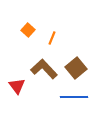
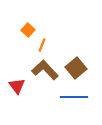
orange line: moved 10 px left, 7 px down
brown L-shape: moved 1 px right, 1 px down
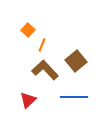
brown square: moved 7 px up
red triangle: moved 11 px right, 14 px down; rotated 24 degrees clockwise
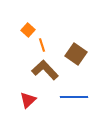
orange line: rotated 40 degrees counterclockwise
brown square: moved 7 px up; rotated 15 degrees counterclockwise
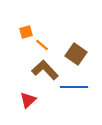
orange square: moved 2 px left, 2 px down; rotated 32 degrees clockwise
orange line: rotated 32 degrees counterclockwise
blue line: moved 10 px up
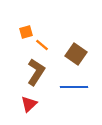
brown L-shape: moved 9 px left, 2 px down; rotated 76 degrees clockwise
red triangle: moved 1 px right, 4 px down
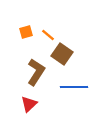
orange line: moved 6 px right, 10 px up
brown square: moved 14 px left
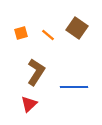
orange square: moved 5 px left, 1 px down
brown square: moved 15 px right, 26 px up
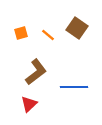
brown L-shape: rotated 20 degrees clockwise
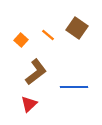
orange square: moved 7 px down; rotated 32 degrees counterclockwise
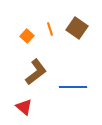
orange line: moved 2 px right, 6 px up; rotated 32 degrees clockwise
orange square: moved 6 px right, 4 px up
blue line: moved 1 px left
red triangle: moved 5 px left, 3 px down; rotated 36 degrees counterclockwise
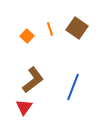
brown L-shape: moved 3 px left, 8 px down
blue line: rotated 68 degrees counterclockwise
red triangle: rotated 24 degrees clockwise
